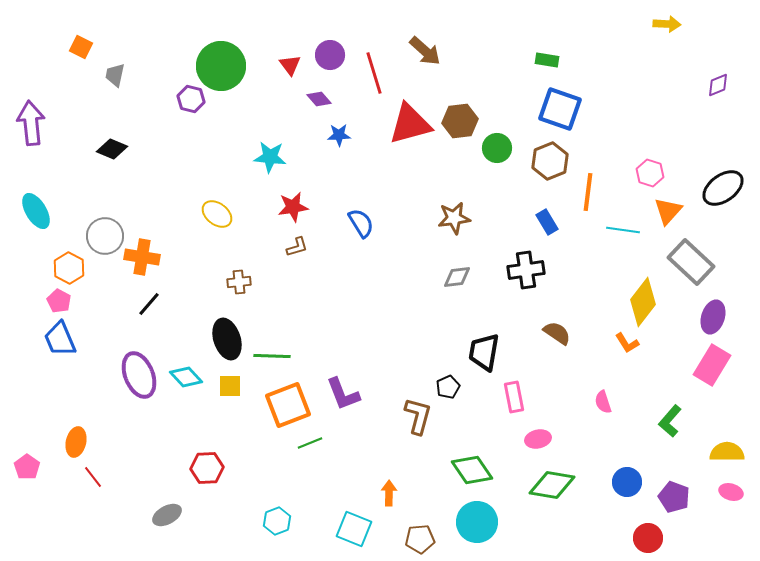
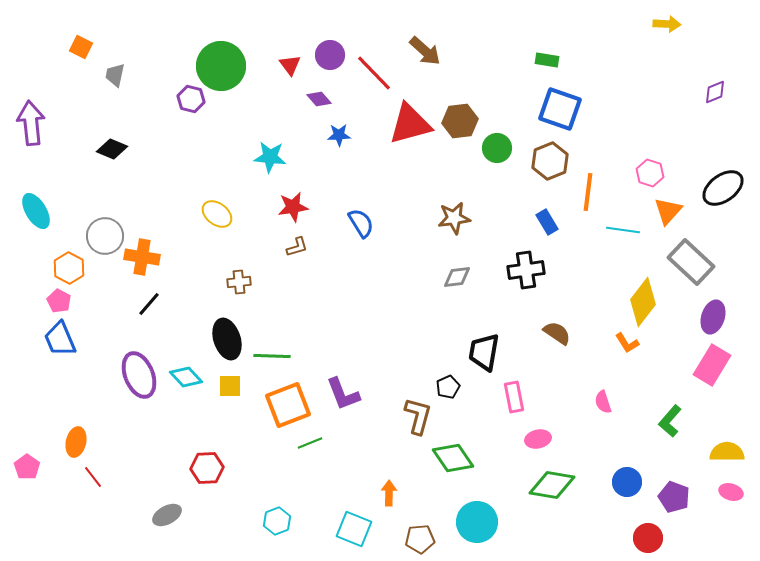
red line at (374, 73): rotated 27 degrees counterclockwise
purple diamond at (718, 85): moved 3 px left, 7 px down
green diamond at (472, 470): moved 19 px left, 12 px up
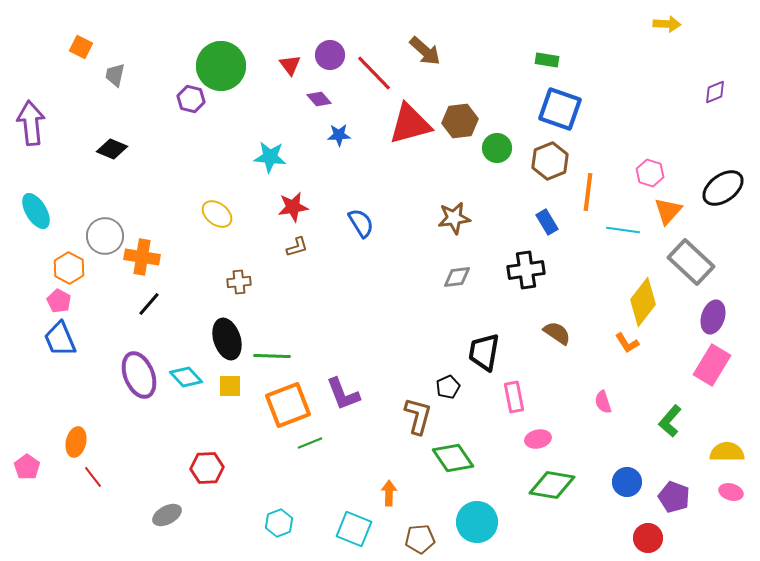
cyan hexagon at (277, 521): moved 2 px right, 2 px down
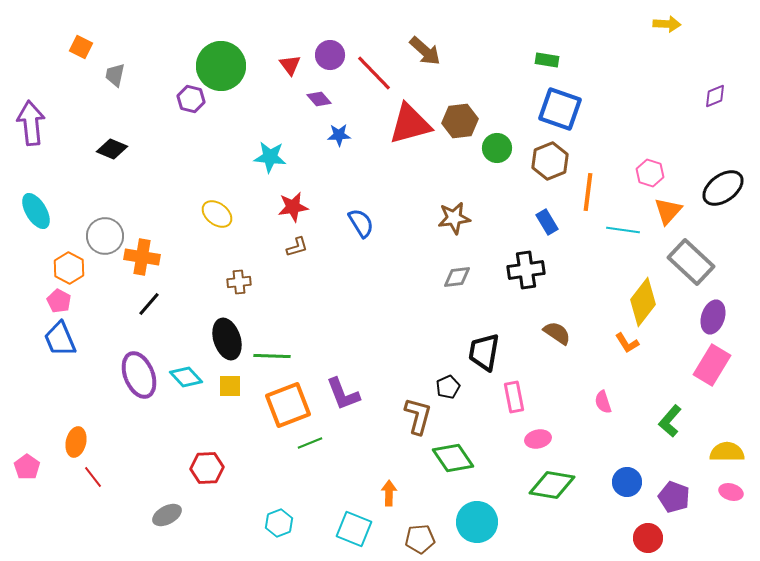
purple diamond at (715, 92): moved 4 px down
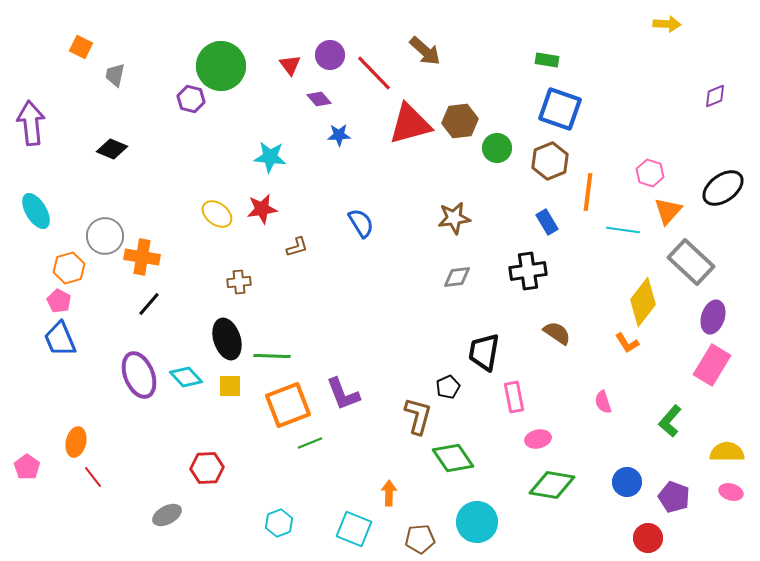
red star at (293, 207): moved 31 px left, 2 px down
orange hexagon at (69, 268): rotated 16 degrees clockwise
black cross at (526, 270): moved 2 px right, 1 px down
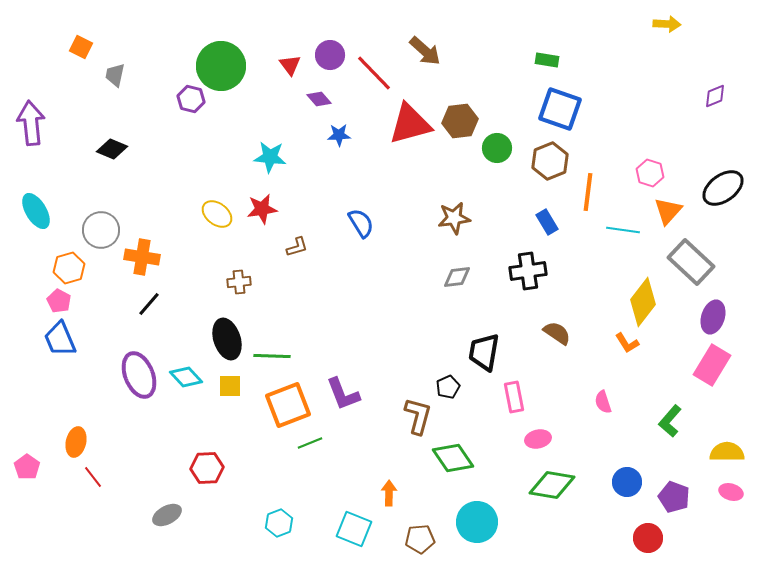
gray circle at (105, 236): moved 4 px left, 6 px up
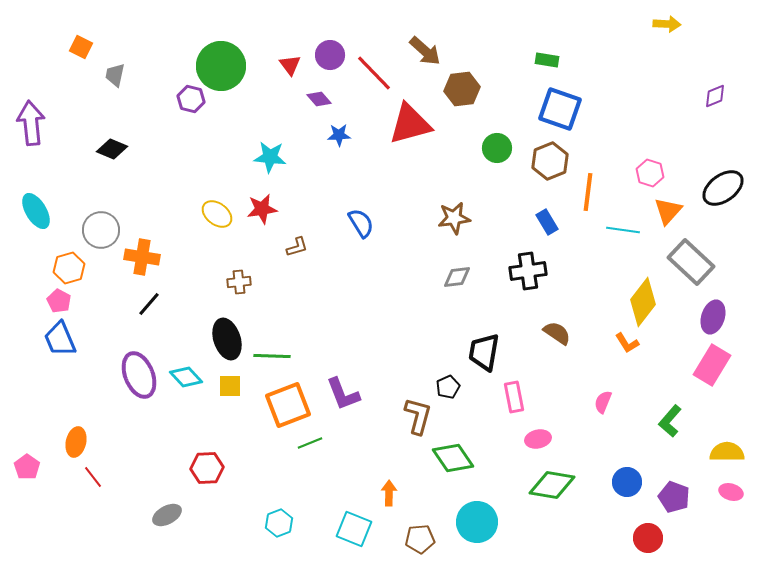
brown hexagon at (460, 121): moved 2 px right, 32 px up
pink semicircle at (603, 402): rotated 40 degrees clockwise
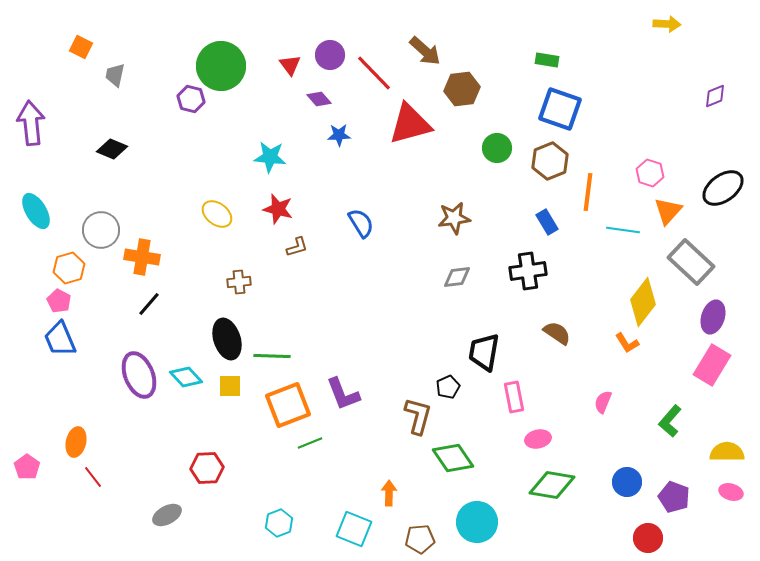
red star at (262, 209): moved 16 px right; rotated 24 degrees clockwise
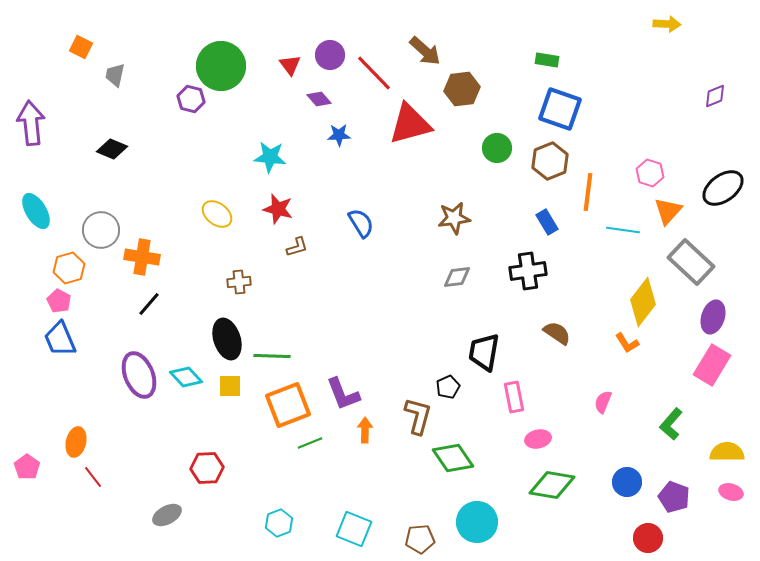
green L-shape at (670, 421): moved 1 px right, 3 px down
orange arrow at (389, 493): moved 24 px left, 63 px up
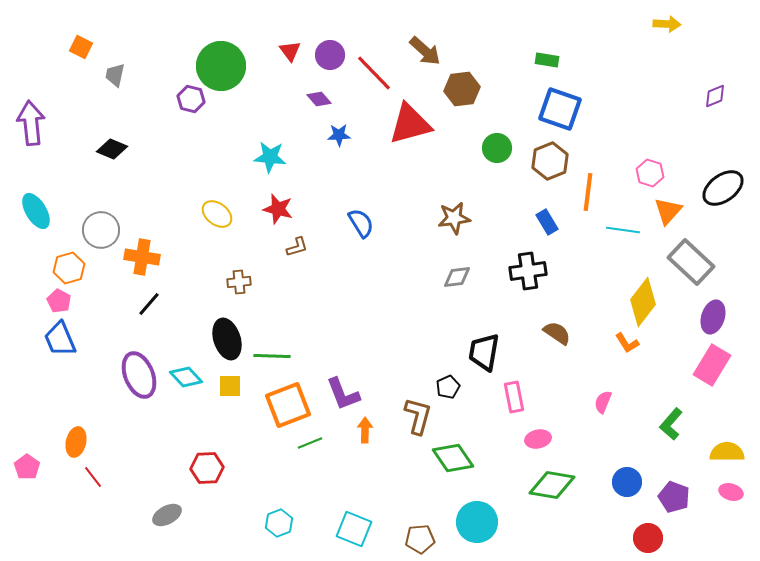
red triangle at (290, 65): moved 14 px up
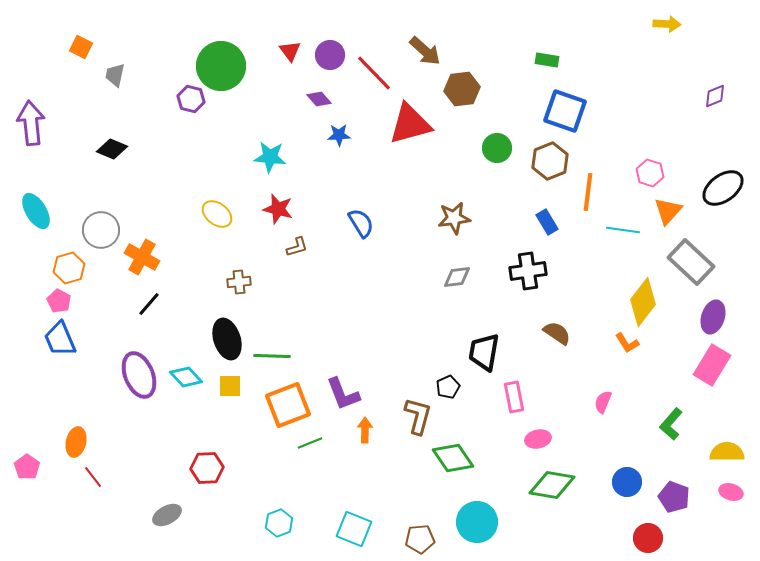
blue square at (560, 109): moved 5 px right, 2 px down
orange cross at (142, 257): rotated 20 degrees clockwise
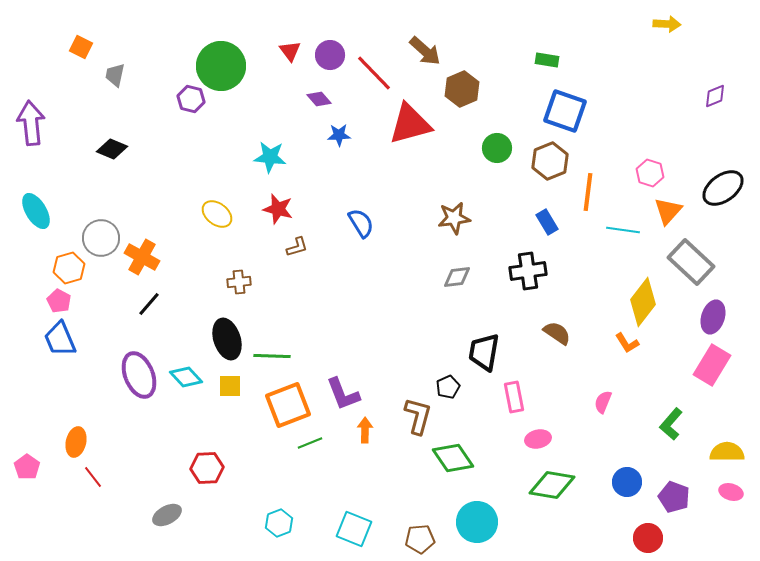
brown hexagon at (462, 89): rotated 16 degrees counterclockwise
gray circle at (101, 230): moved 8 px down
